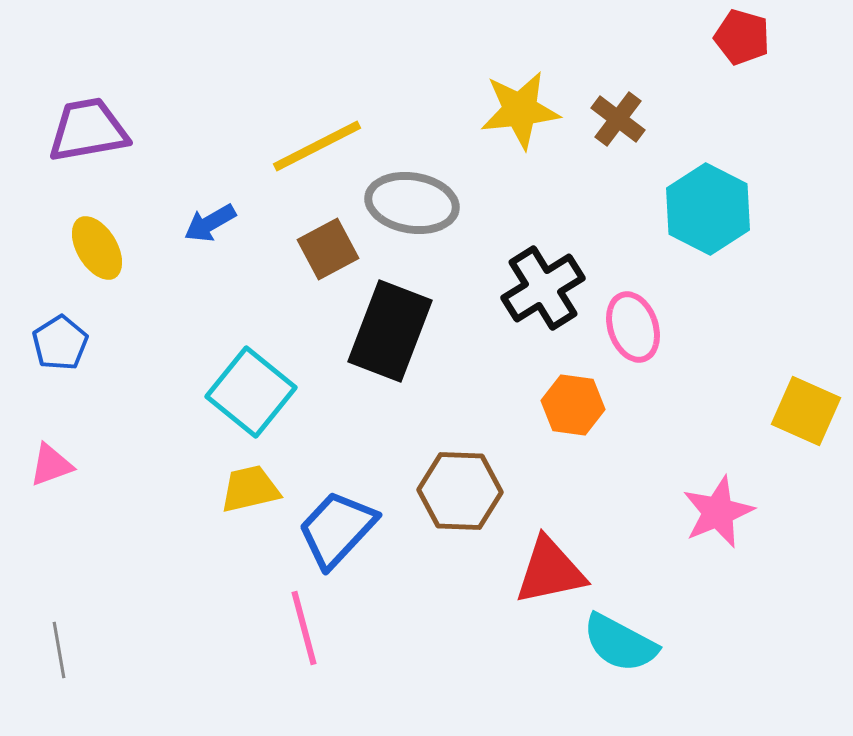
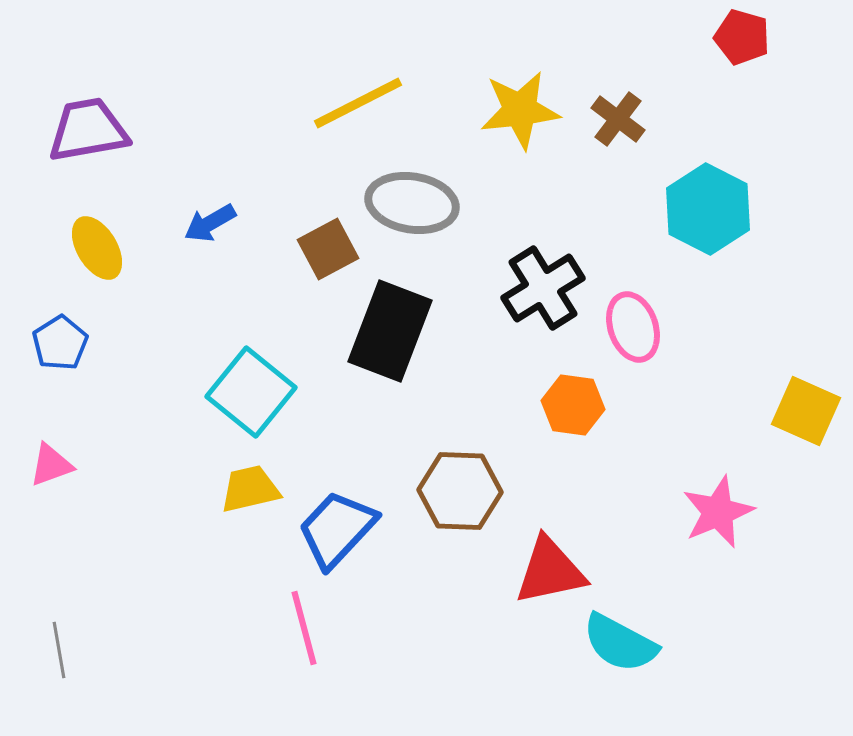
yellow line: moved 41 px right, 43 px up
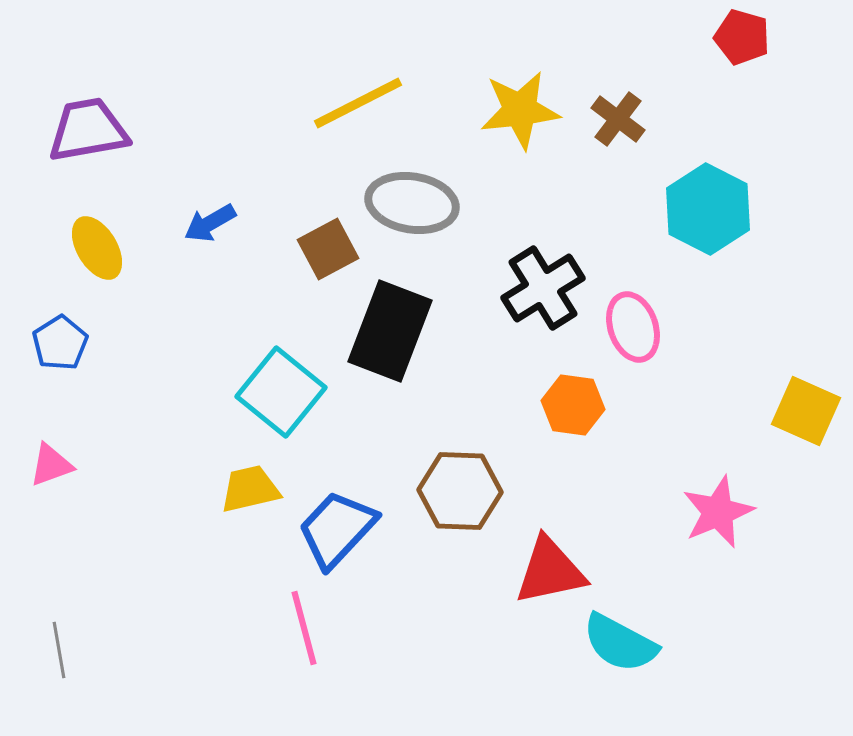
cyan square: moved 30 px right
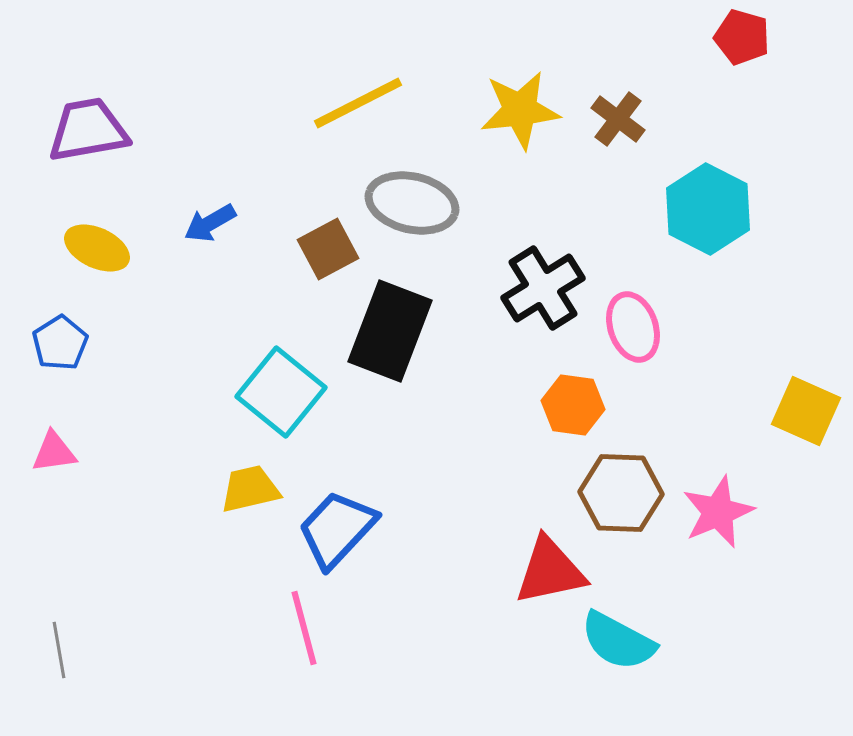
gray ellipse: rotated 4 degrees clockwise
yellow ellipse: rotated 34 degrees counterclockwise
pink triangle: moved 3 px right, 13 px up; rotated 12 degrees clockwise
brown hexagon: moved 161 px right, 2 px down
cyan semicircle: moved 2 px left, 2 px up
